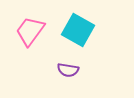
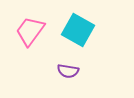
purple semicircle: moved 1 px down
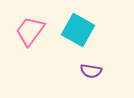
purple semicircle: moved 23 px right
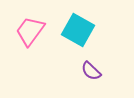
purple semicircle: rotated 35 degrees clockwise
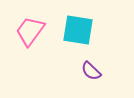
cyan square: rotated 20 degrees counterclockwise
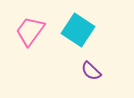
cyan square: rotated 24 degrees clockwise
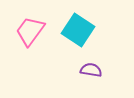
purple semicircle: moved 1 px up; rotated 145 degrees clockwise
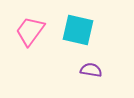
cyan square: rotated 20 degrees counterclockwise
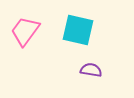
pink trapezoid: moved 5 px left
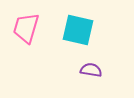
pink trapezoid: moved 1 px right, 3 px up; rotated 20 degrees counterclockwise
